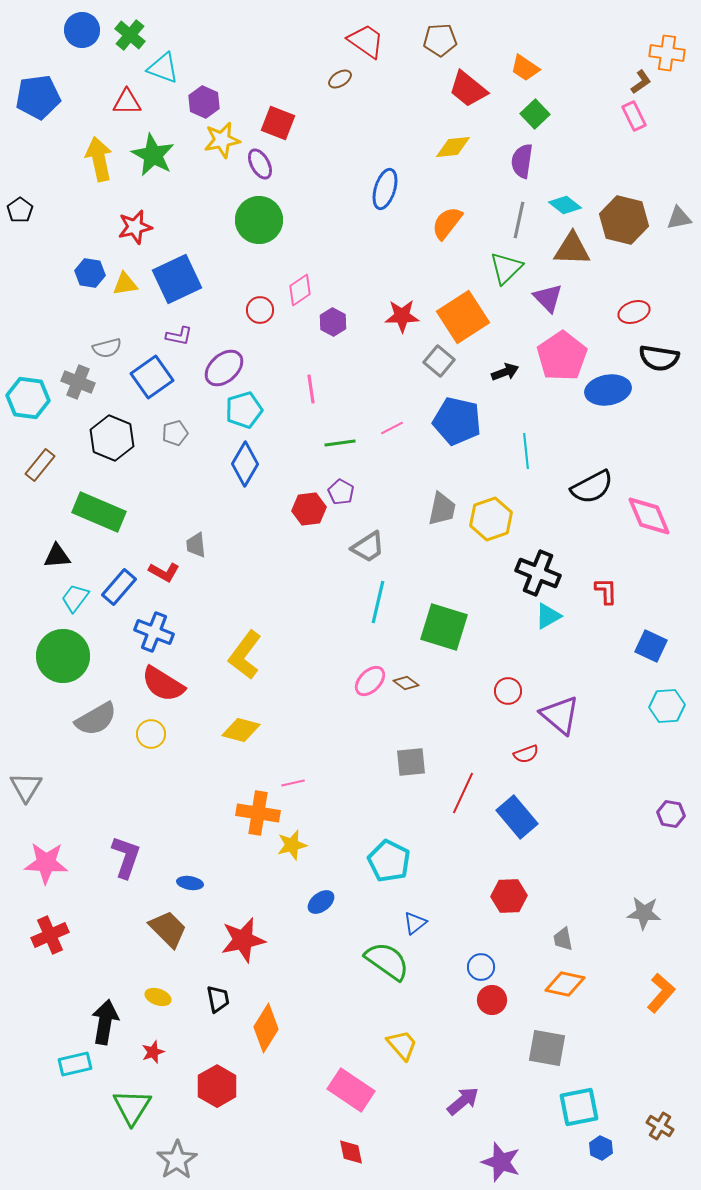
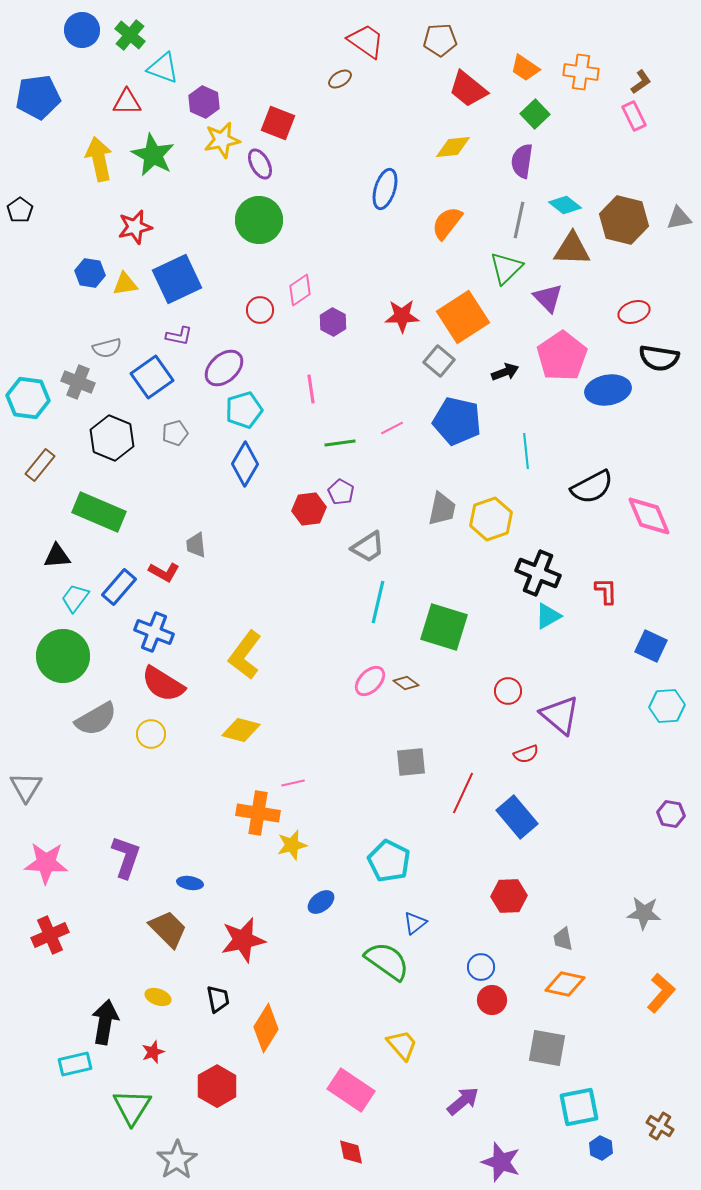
orange cross at (667, 53): moved 86 px left, 19 px down
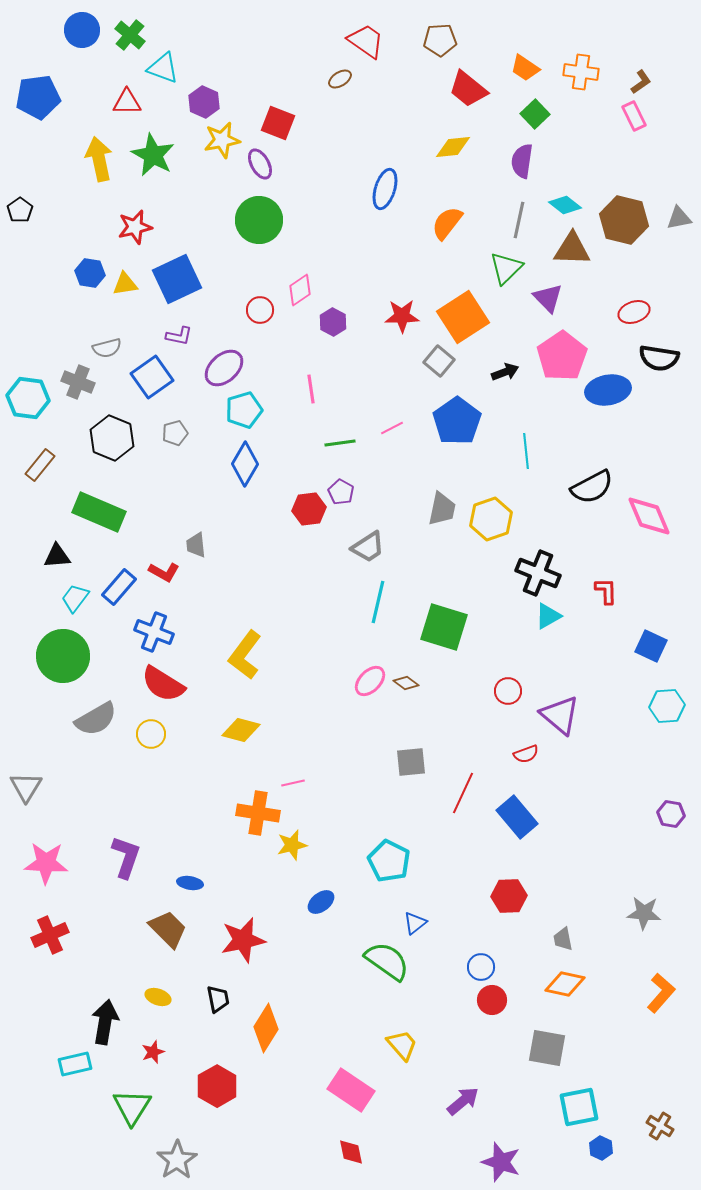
blue pentagon at (457, 421): rotated 24 degrees clockwise
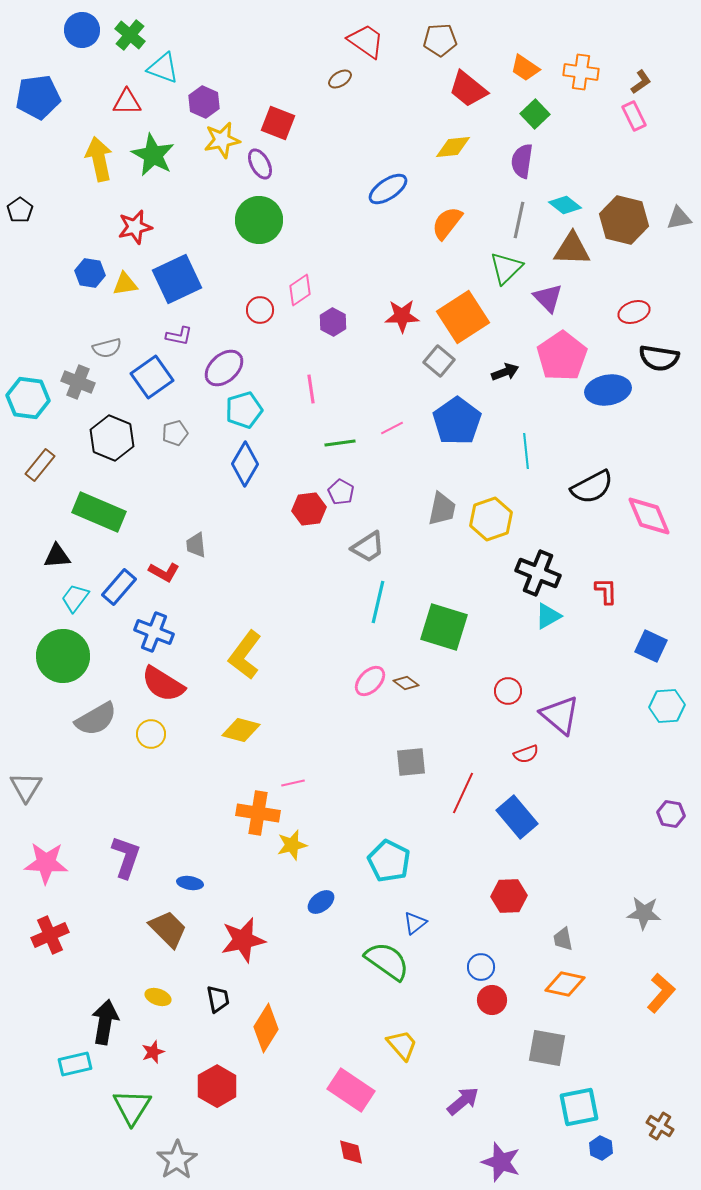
blue ellipse at (385, 189): moved 3 px right; rotated 39 degrees clockwise
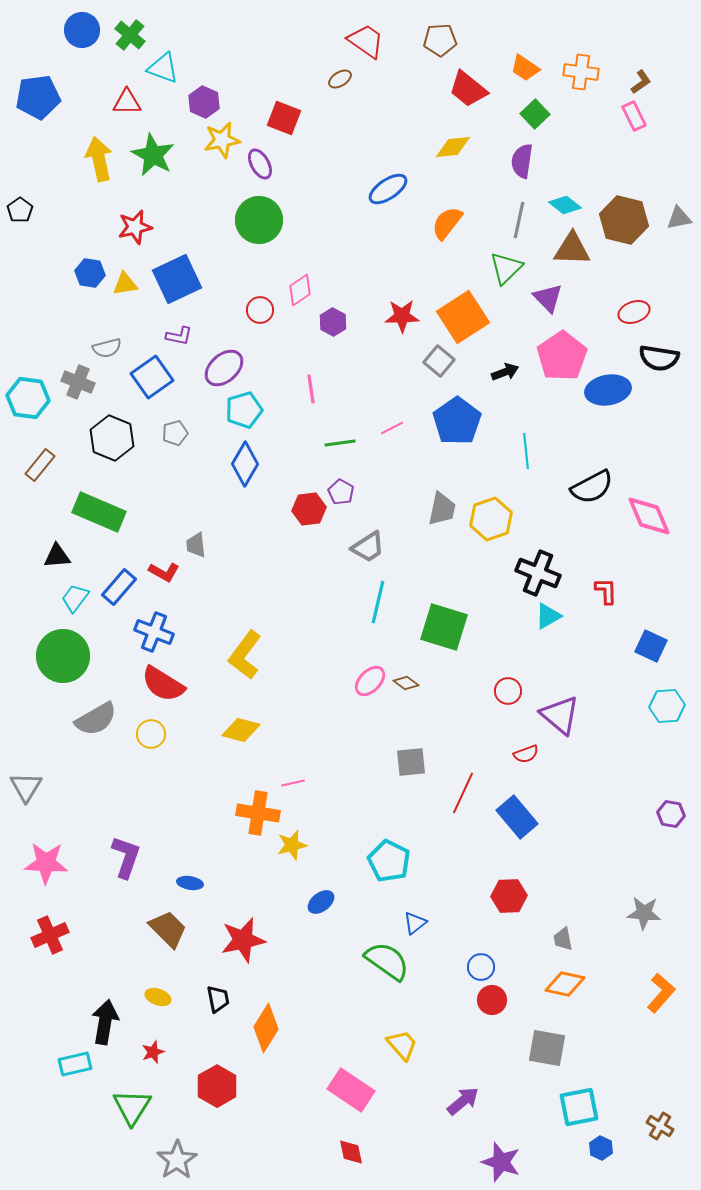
red square at (278, 123): moved 6 px right, 5 px up
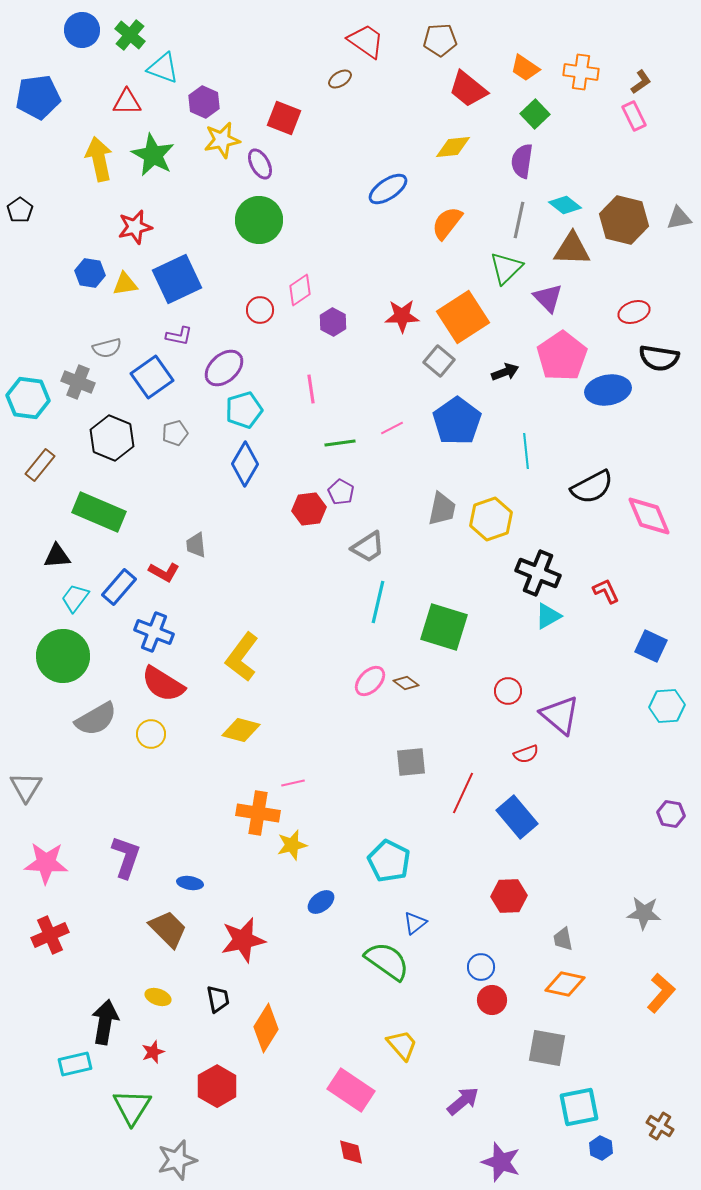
red L-shape at (606, 591): rotated 24 degrees counterclockwise
yellow L-shape at (245, 655): moved 3 px left, 2 px down
gray star at (177, 1160): rotated 18 degrees clockwise
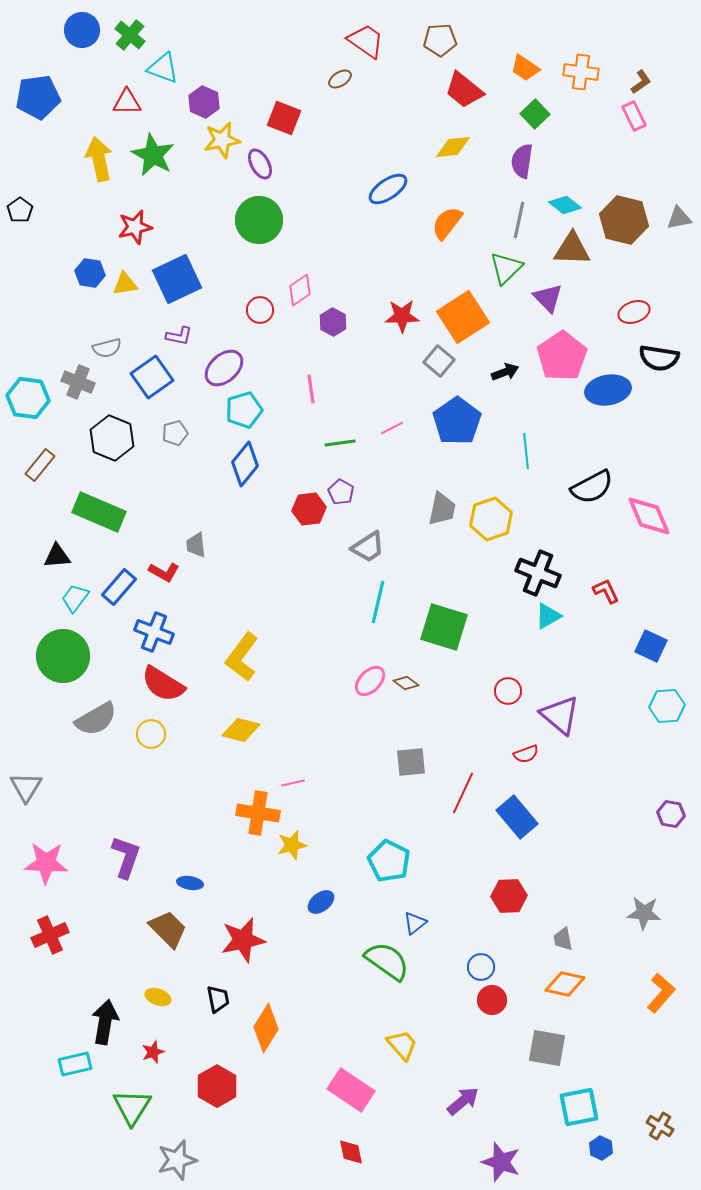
red trapezoid at (468, 89): moved 4 px left, 1 px down
blue diamond at (245, 464): rotated 9 degrees clockwise
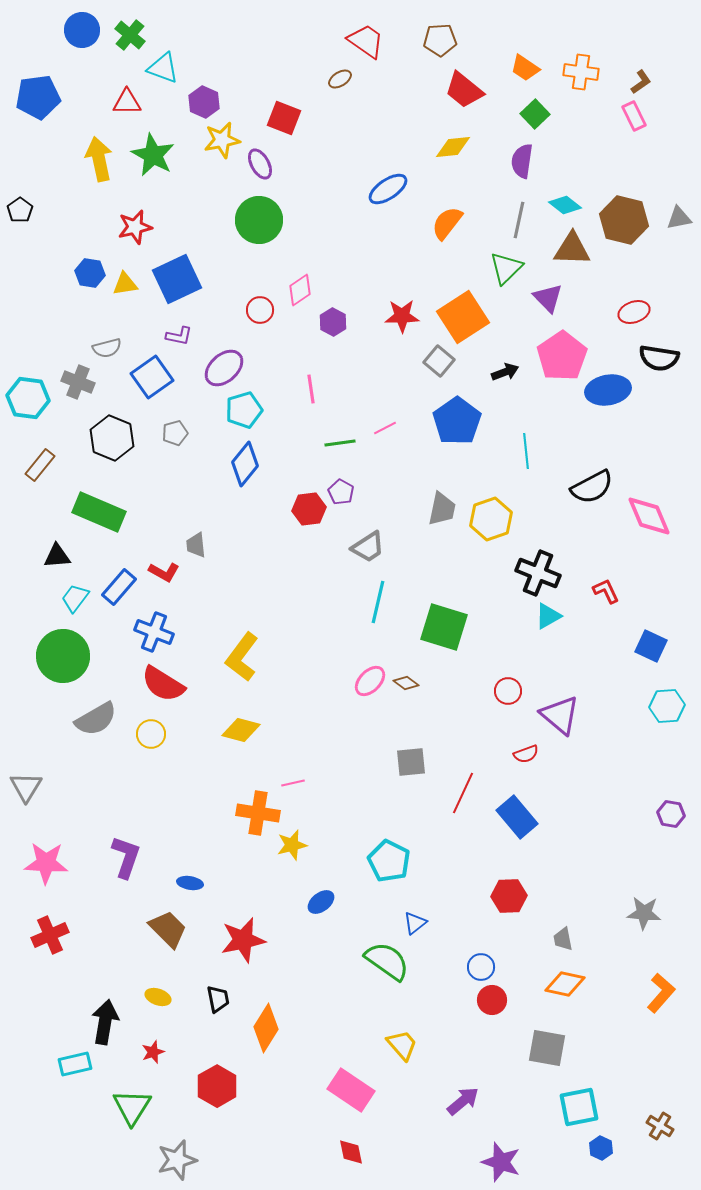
pink line at (392, 428): moved 7 px left
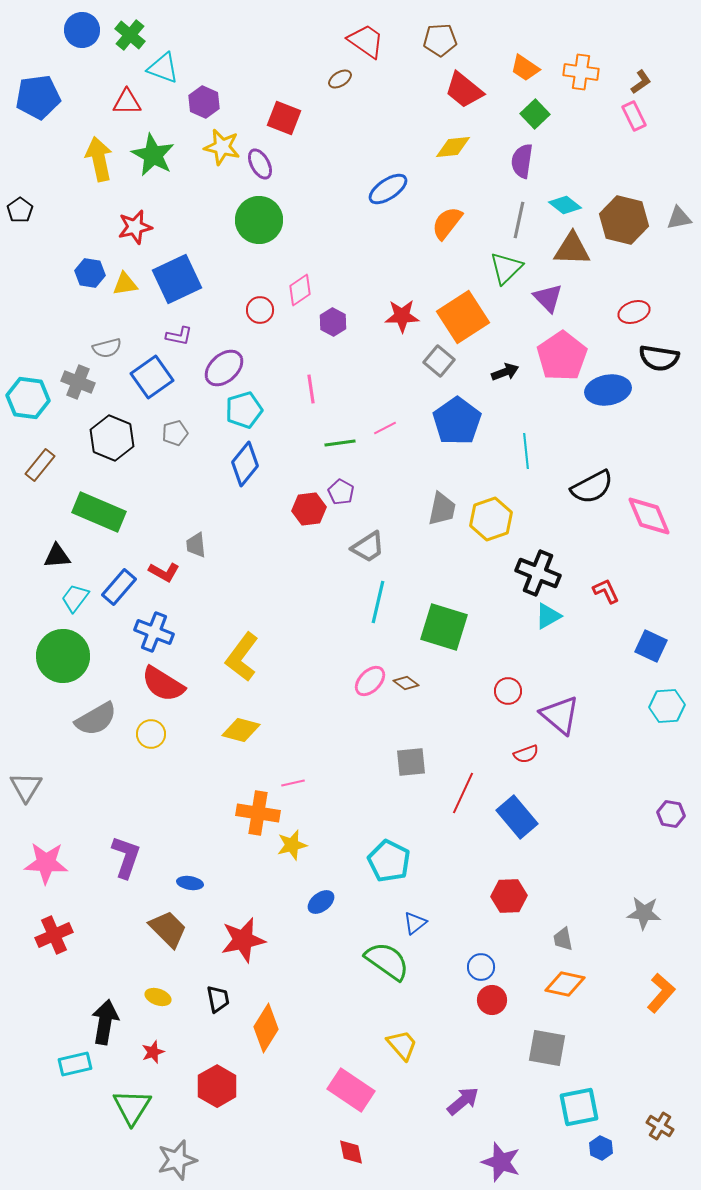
yellow star at (222, 140): moved 7 px down; rotated 24 degrees clockwise
red cross at (50, 935): moved 4 px right
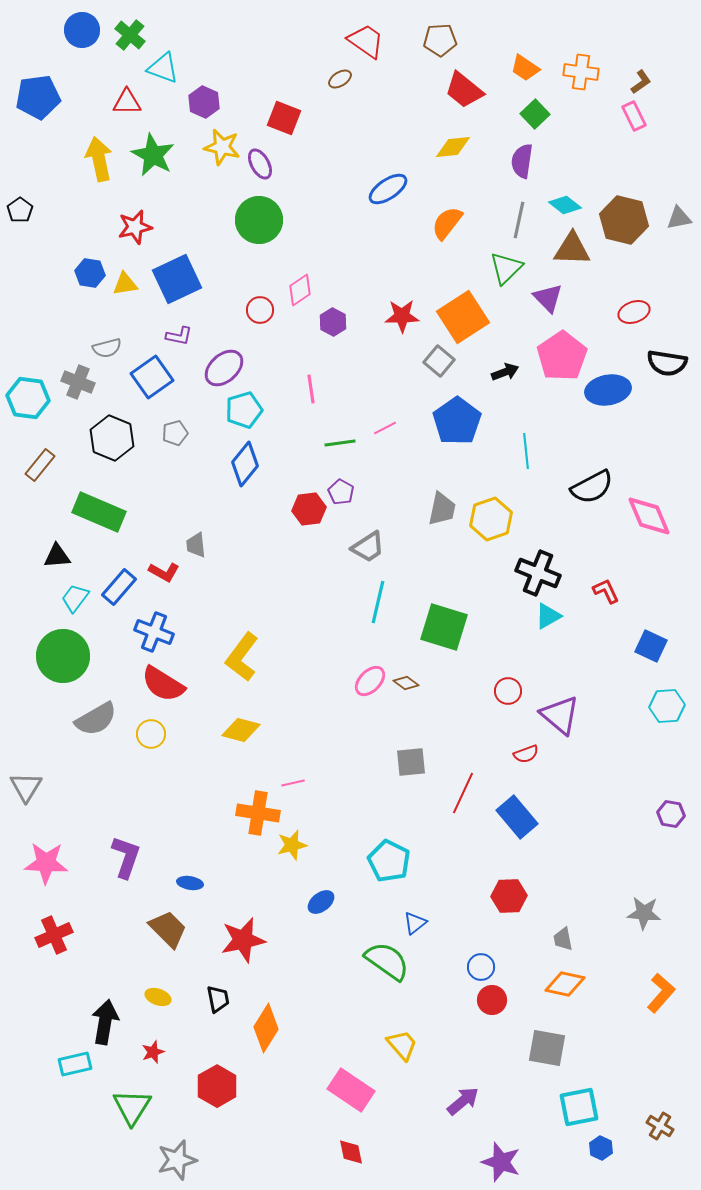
black semicircle at (659, 358): moved 8 px right, 5 px down
